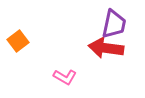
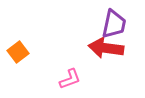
orange square: moved 11 px down
pink L-shape: moved 5 px right, 2 px down; rotated 50 degrees counterclockwise
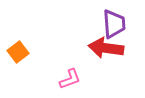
purple trapezoid: rotated 16 degrees counterclockwise
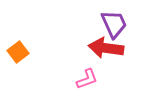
purple trapezoid: rotated 20 degrees counterclockwise
pink L-shape: moved 17 px right
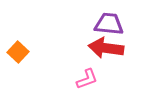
purple trapezoid: moved 5 px left; rotated 60 degrees counterclockwise
orange square: rotated 10 degrees counterclockwise
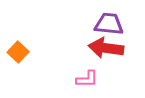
pink L-shape: rotated 20 degrees clockwise
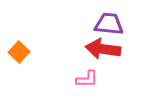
red arrow: moved 3 px left, 1 px down
orange square: moved 1 px right
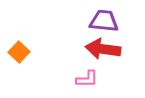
purple trapezoid: moved 5 px left, 3 px up
